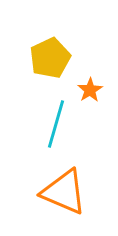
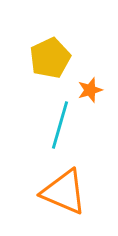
orange star: rotated 15 degrees clockwise
cyan line: moved 4 px right, 1 px down
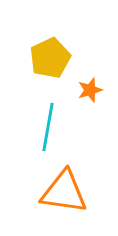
cyan line: moved 12 px left, 2 px down; rotated 6 degrees counterclockwise
orange triangle: rotated 15 degrees counterclockwise
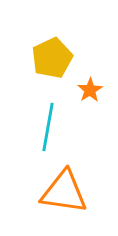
yellow pentagon: moved 2 px right
orange star: rotated 15 degrees counterclockwise
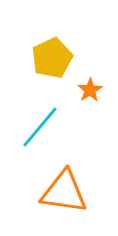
cyan line: moved 8 px left; rotated 30 degrees clockwise
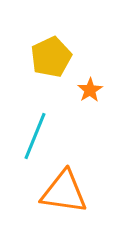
yellow pentagon: moved 1 px left, 1 px up
cyan line: moved 5 px left, 9 px down; rotated 18 degrees counterclockwise
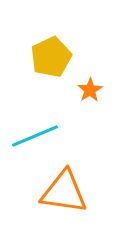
cyan line: rotated 45 degrees clockwise
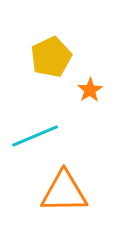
orange triangle: rotated 9 degrees counterclockwise
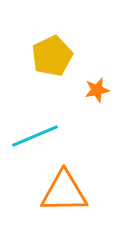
yellow pentagon: moved 1 px right, 1 px up
orange star: moved 7 px right; rotated 20 degrees clockwise
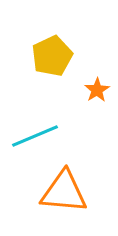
orange star: rotated 20 degrees counterclockwise
orange triangle: rotated 6 degrees clockwise
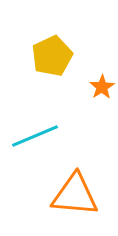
orange star: moved 5 px right, 3 px up
orange triangle: moved 11 px right, 3 px down
